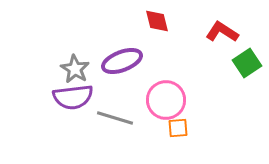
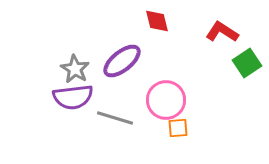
purple ellipse: rotated 18 degrees counterclockwise
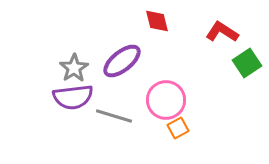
gray star: moved 1 px left, 1 px up; rotated 8 degrees clockwise
gray line: moved 1 px left, 2 px up
orange square: rotated 25 degrees counterclockwise
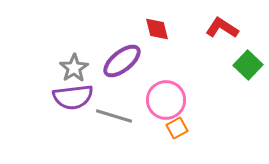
red diamond: moved 8 px down
red L-shape: moved 4 px up
green square: moved 1 px right, 2 px down; rotated 12 degrees counterclockwise
orange square: moved 1 px left
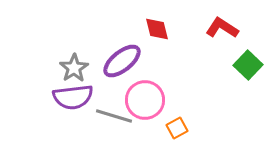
pink circle: moved 21 px left
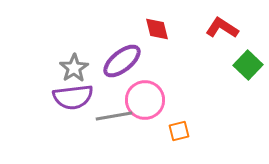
gray line: rotated 27 degrees counterclockwise
orange square: moved 2 px right, 3 px down; rotated 15 degrees clockwise
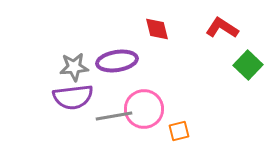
purple ellipse: moved 5 px left; rotated 30 degrees clockwise
gray star: moved 1 px up; rotated 28 degrees clockwise
pink circle: moved 1 px left, 9 px down
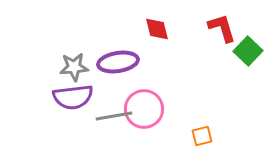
red L-shape: rotated 40 degrees clockwise
purple ellipse: moved 1 px right, 1 px down
green square: moved 14 px up
orange square: moved 23 px right, 5 px down
